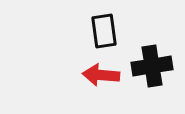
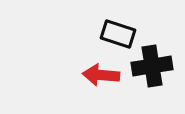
black rectangle: moved 14 px right, 3 px down; rotated 64 degrees counterclockwise
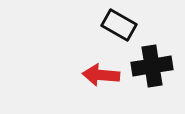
black rectangle: moved 1 px right, 9 px up; rotated 12 degrees clockwise
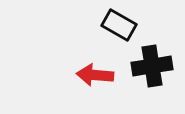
red arrow: moved 6 px left
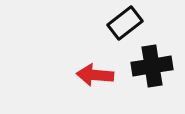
black rectangle: moved 6 px right, 2 px up; rotated 68 degrees counterclockwise
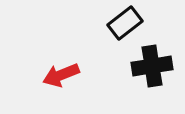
red arrow: moved 34 px left; rotated 27 degrees counterclockwise
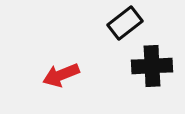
black cross: rotated 6 degrees clockwise
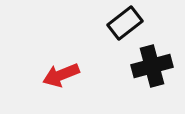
black cross: rotated 12 degrees counterclockwise
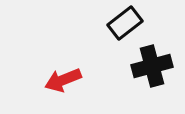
red arrow: moved 2 px right, 5 px down
